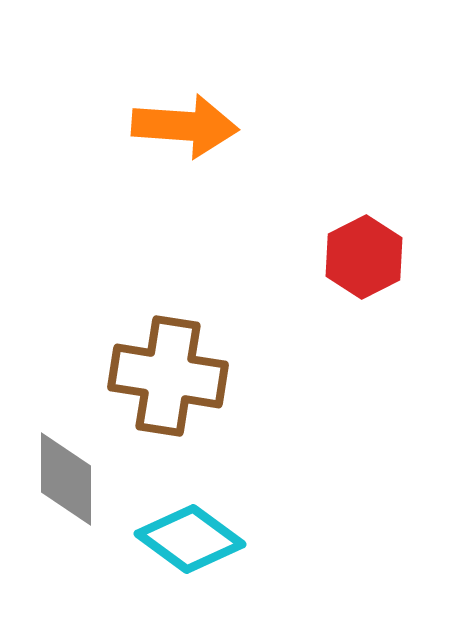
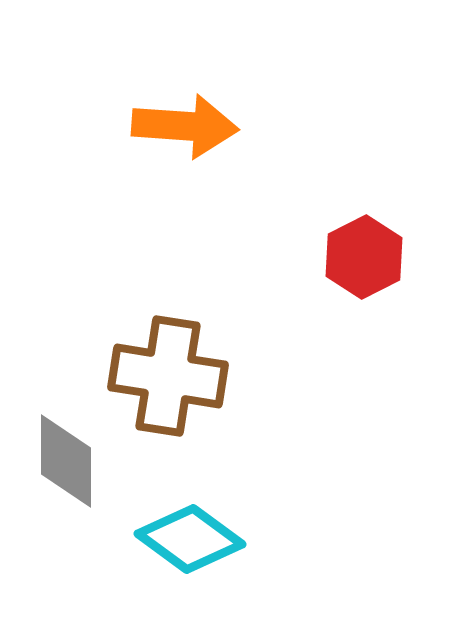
gray diamond: moved 18 px up
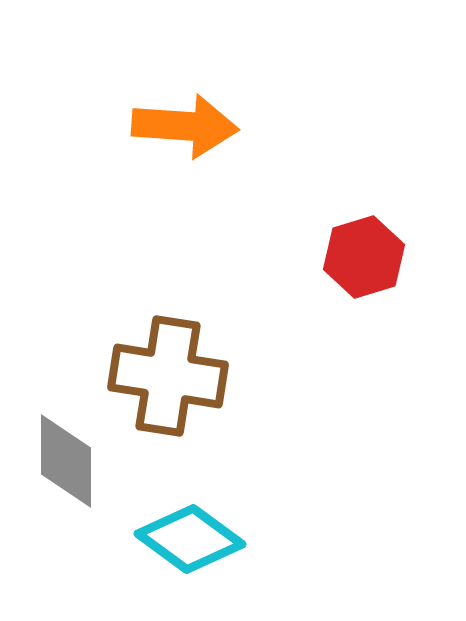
red hexagon: rotated 10 degrees clockwise
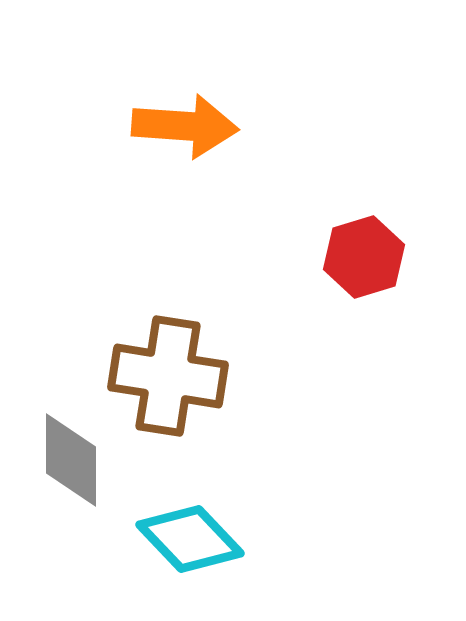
gray diamond: moved 5 px right, 1 px up
cyan diamond: rotated 10 degrees clockwise
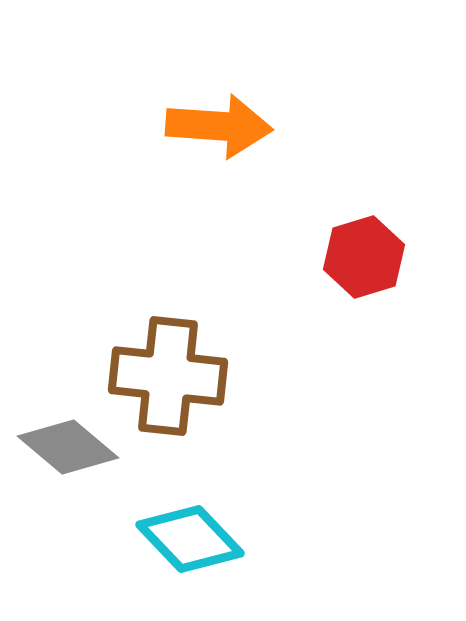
orange arrow: moved 34 px right
brown cross: rotated 3 degrees counterclockwise
gray diamond: moved 3 px left, 13 px up; rotated 50 degrees counterclockwise
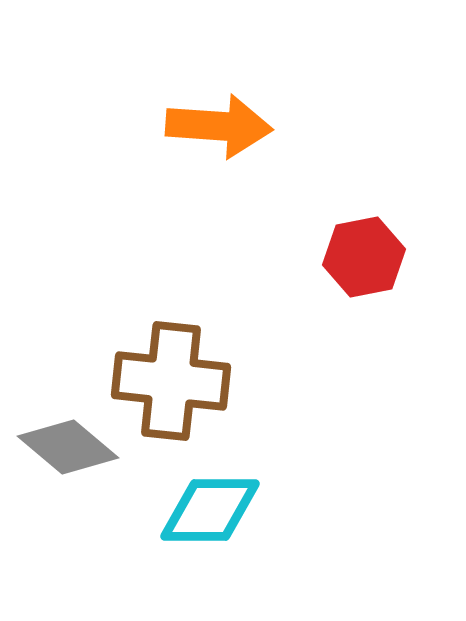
red hexagon: rotated 6 degrees clockwise
brown cross: moved 3 px right, 5 px down
cyan diamond: moved 20 px right, 29 px up; rotated 46 degrees counterclockwise
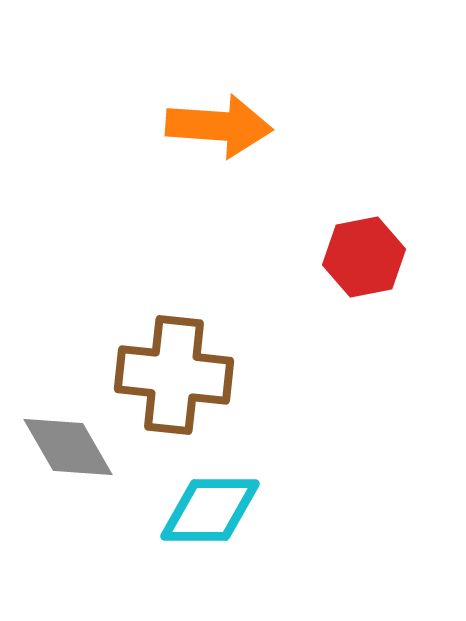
brown cross: moved 3 px right, 6 px up
gray diamond: rotated 20 degrees clockwise
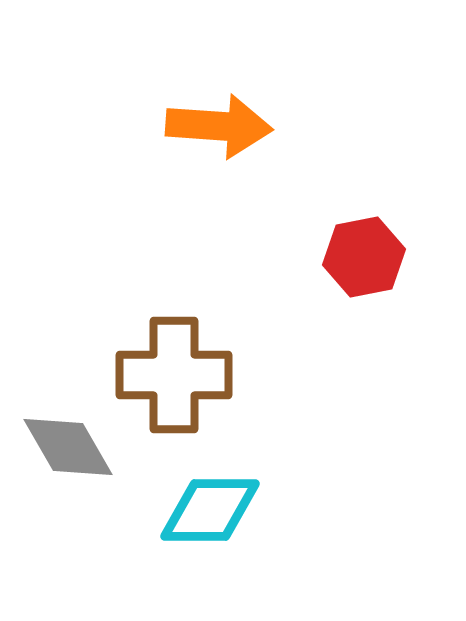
brown cross: rotated 6 degrees counterclockwise
